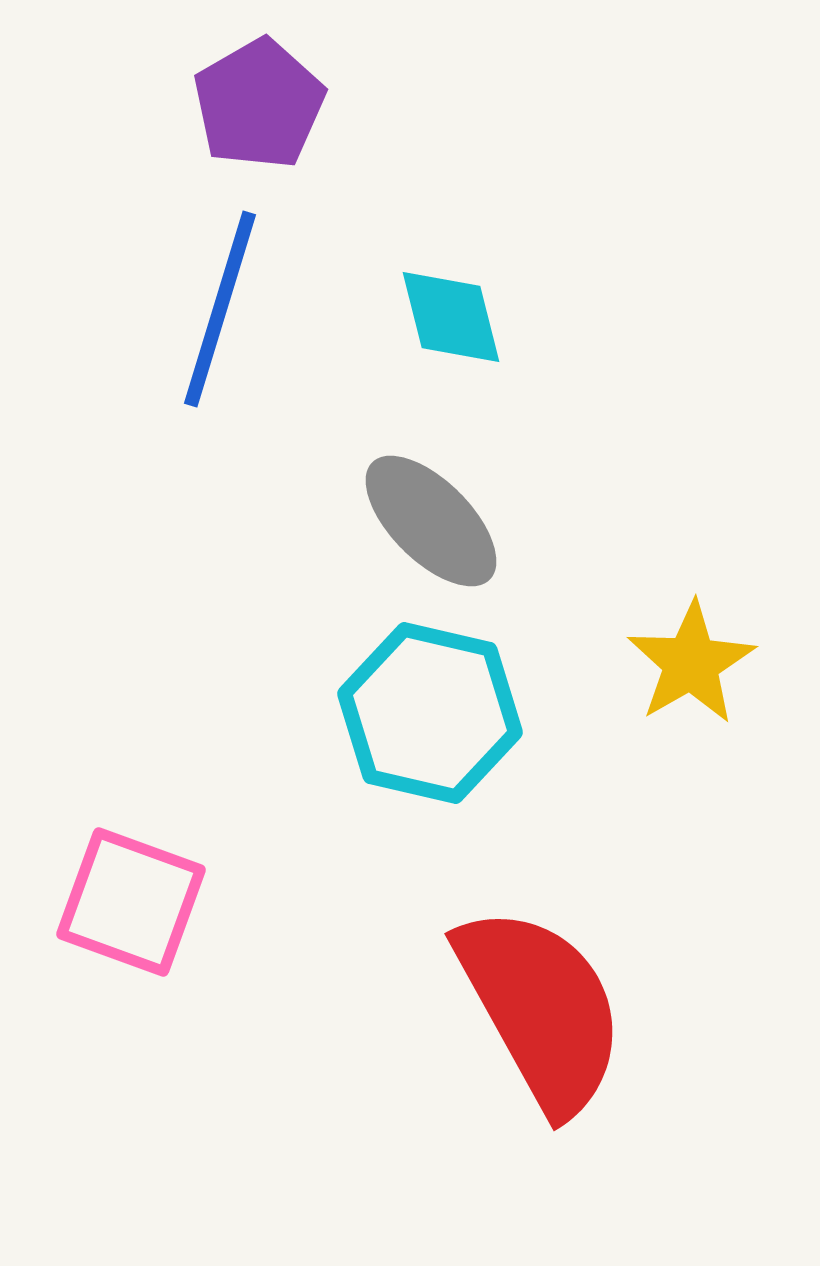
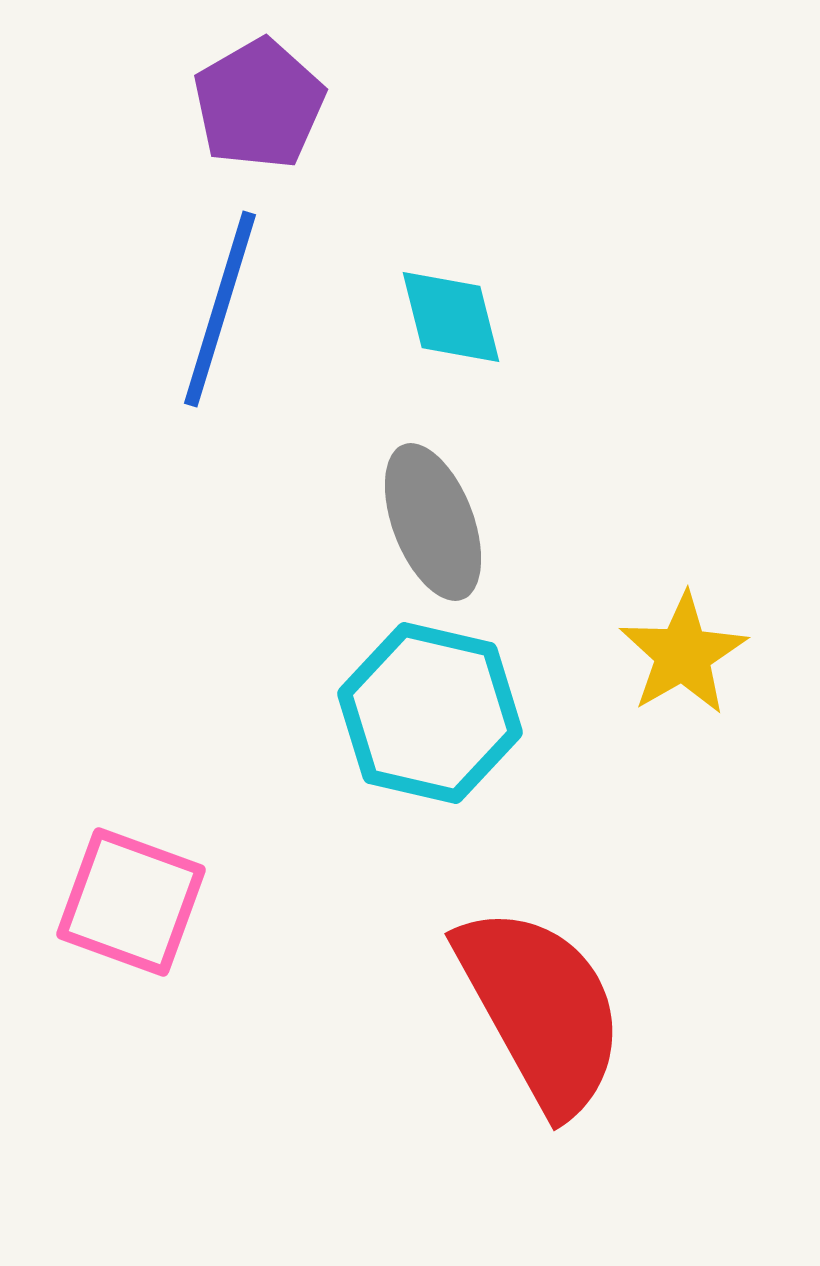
gray ellipse: moved 2 px right, 1 px down; rotated 24 degrees clockwise
yellow star: moved 8 px left, 9 px up
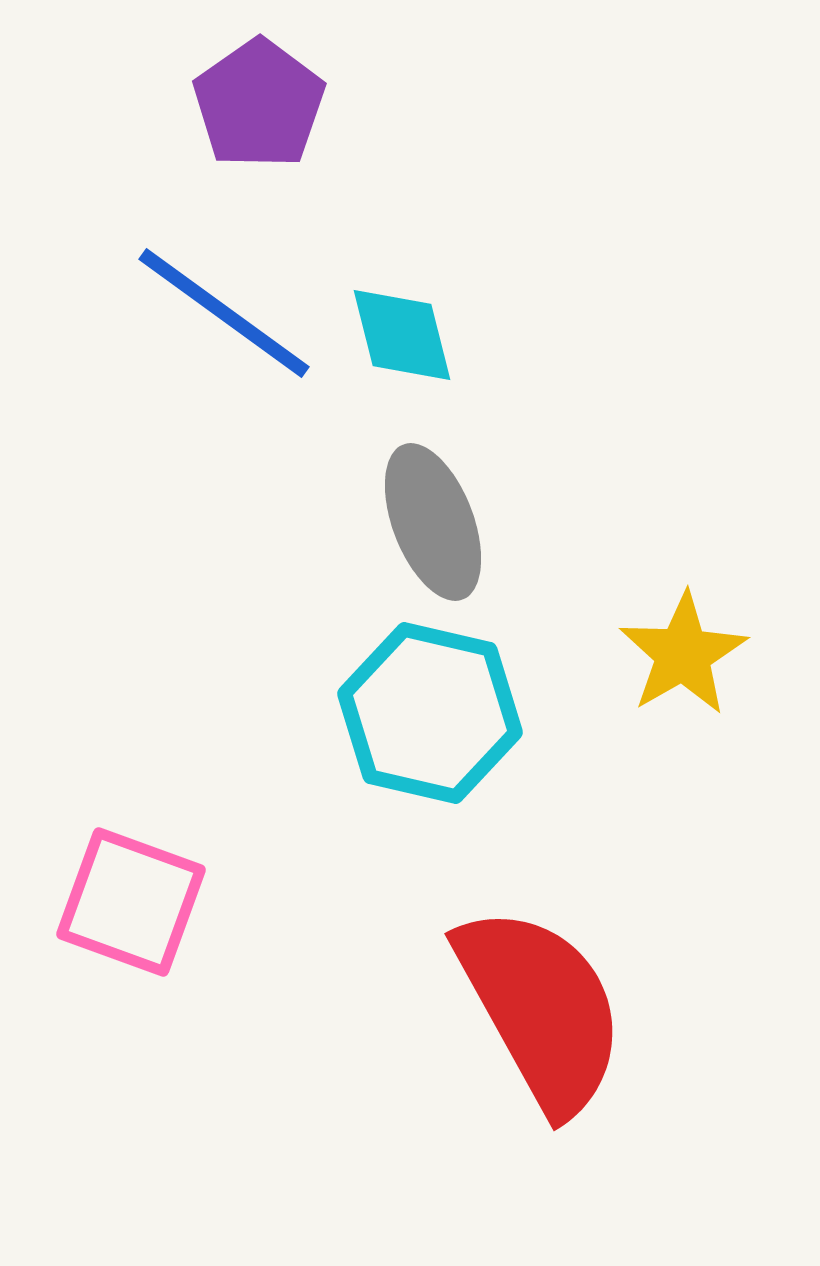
purple pentagon: rotated 5 degrees counterclockwise
blue line: moved 4 px right, 4 px down; rotated 71 degrees counterclockwise
cyan diamond: moved 49 px left, 18 px down
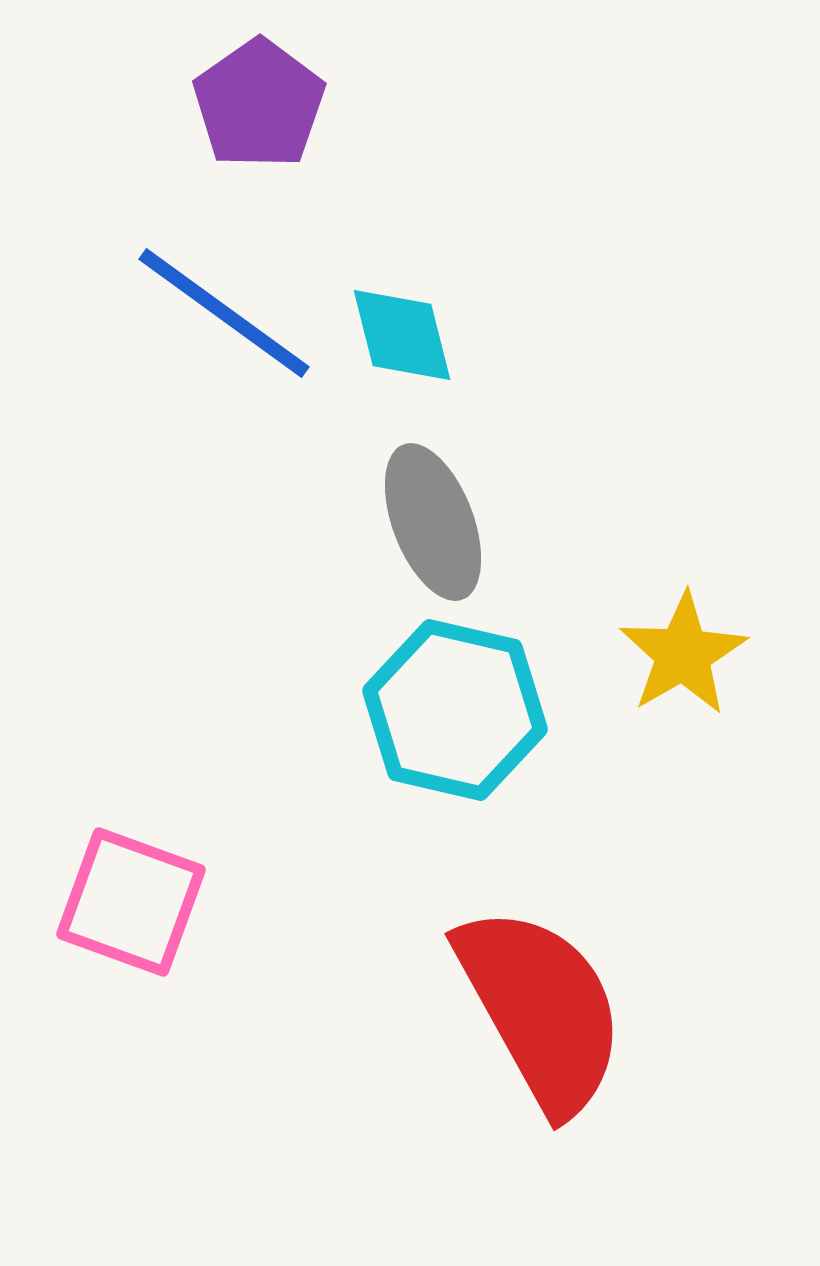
cyan hexagon: moved 25 px right, 3 px up
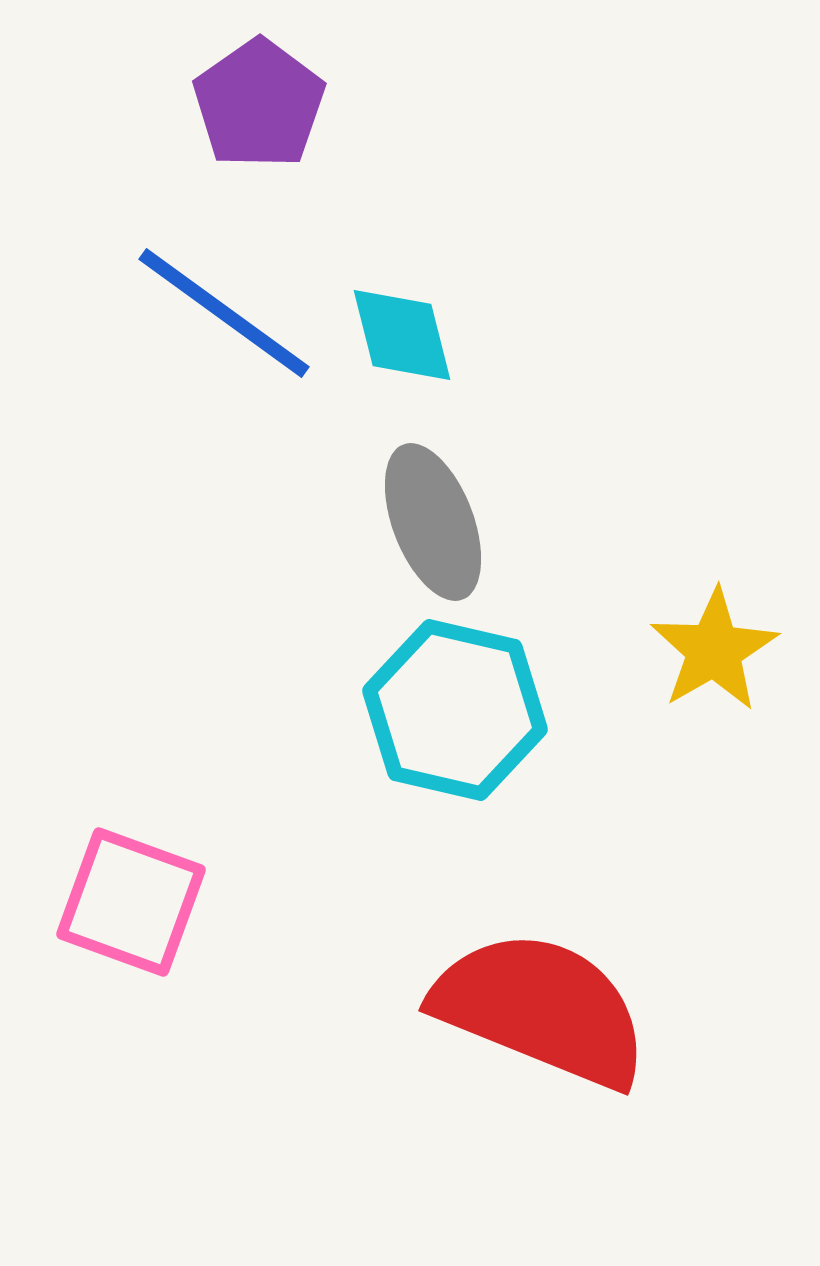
yellow star: moved 31 px right, 4 px up
red semicircle: rotated 39 degrees counterclockwise
